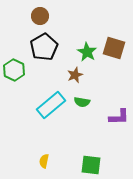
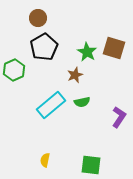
brown circle: moved 2 px left, 2 px down
green hexagon: rotated 10 degrees clockwise
green semicircle: rotated 21 degrees counterclockwise
purple L-shape: rotated 55 degrees counterclockwise
yellow semicircle: moved 1 px right, 1 px up
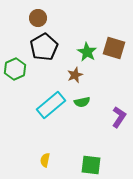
green hexagon: moved 1 px right, 1 px up
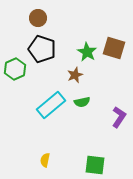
black pentagon: moved 2 px left, 2 px down; rotated 24 degrees counterclockwise
green square: moved 4 px right
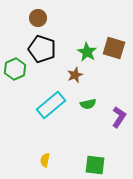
green semicircle: moved 6 px right, 2 px down
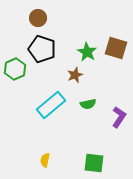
brown square: moved 2 px right
green square: moved 1 px left, 2 px up
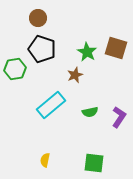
green hexagon: rotated 15 degrees clockwise
green semicircle: moved 2 px right, 8 px down
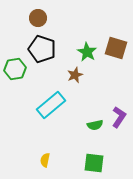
green semicircle: moved 5 px right, 13 px down
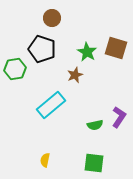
brown circle: moved 14 px right
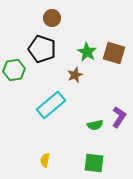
brown square: moved 2 px left, 5 px down
green hexagon: moved 1 px left, 1 px down
